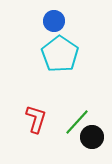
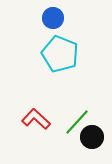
blue circle: moved 1 px left, 3 px up
cyan pentagon: rotated 12 degrees counterclockwise
red L-shape: rotated 64 degrees counterclockwise
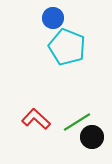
cyan pentagon: moved 7 px right, 7 px up
green line: rotated 16 degrees clockwise
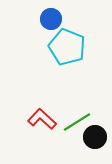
blue circle: moved 2 px left, 1 px down
red L-shape: moved 6 px right
black circle: moved 3 px right
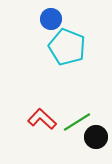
black circle: moved 1 px right
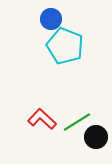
cyan pentagon: moved 2 px left, 1 px up
